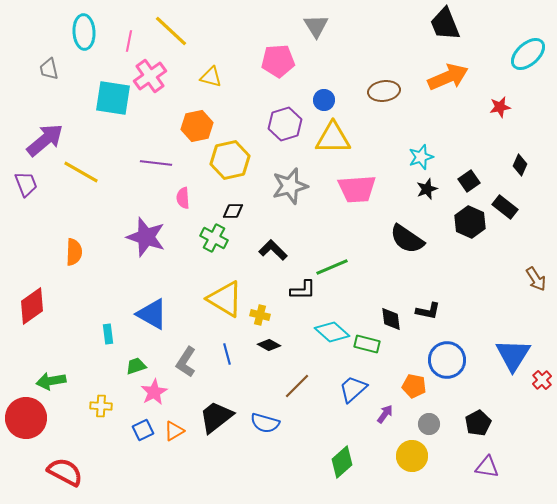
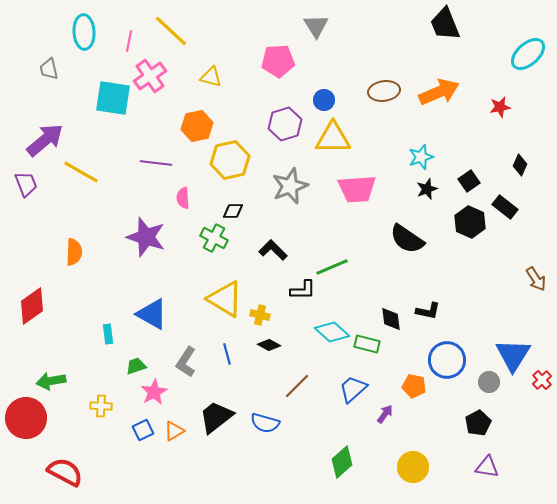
orange arrow at (448, 77): moved 9 px left, 15 px down
gray star at (290, 186): rotated 6 degrees counterclockwise
gray circle at (429, 424): moved 60 px right, 42 px up
yellow circle at (412, 456): moved 1 px right, 11 px down
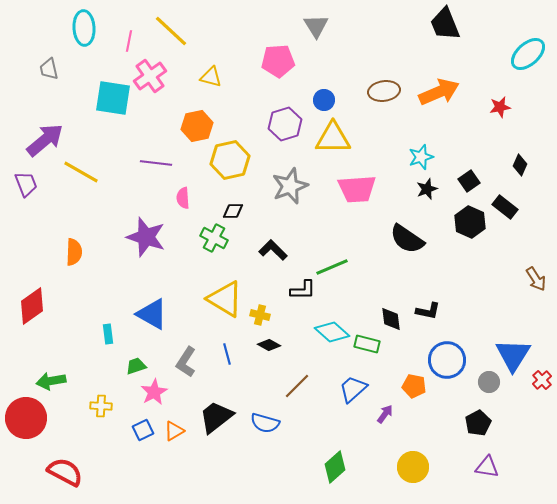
cyan ellipse at (84, 32): moved 4 px up
green diamond at (342, 462): moved 7 px left, 5 px down
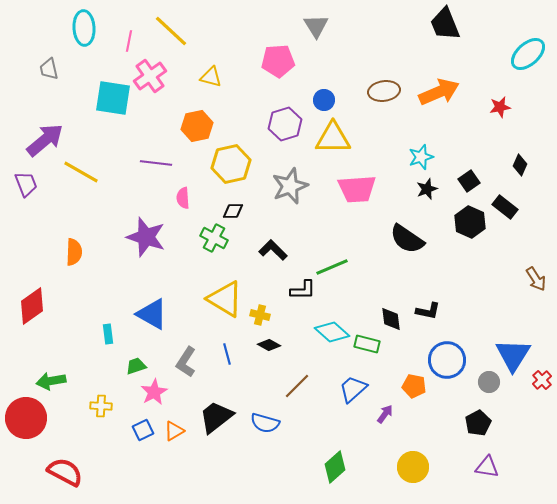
yellow hexagon at (230, 160): moved 1 px right, 4 px down
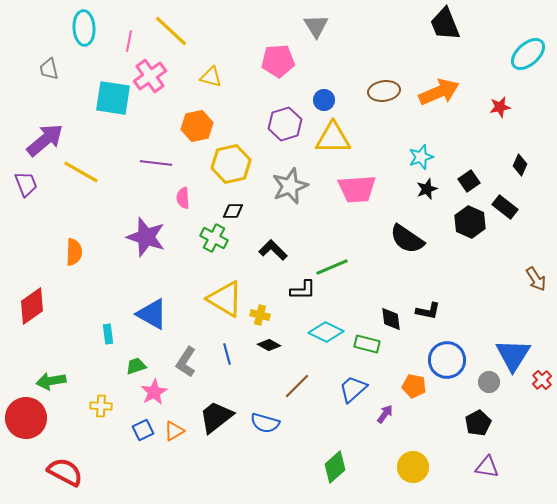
cyan diamond at (332, 332): moved 6 px left; rotated 16 degrees counterclockwise
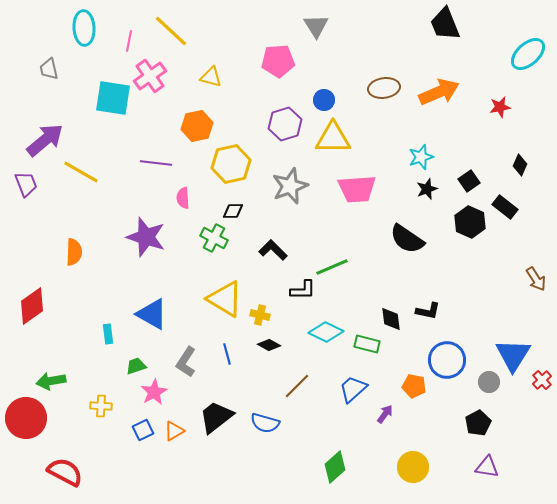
brown ellipse at (384, 91): moved 3 px up
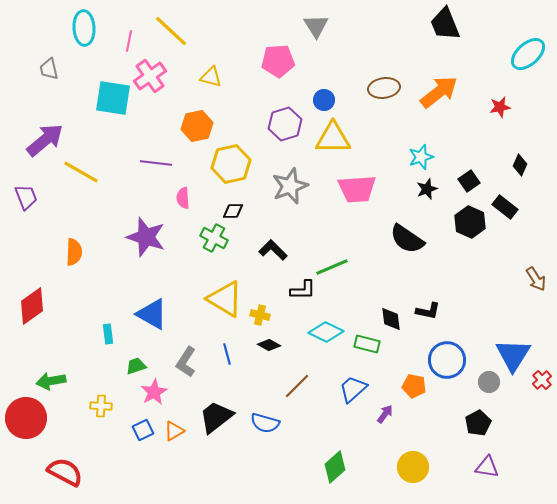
orange arrow at (439, 92): rotated 15 degrees counterclockwise
purple trapezoid at (26, 184): moved 13 px down
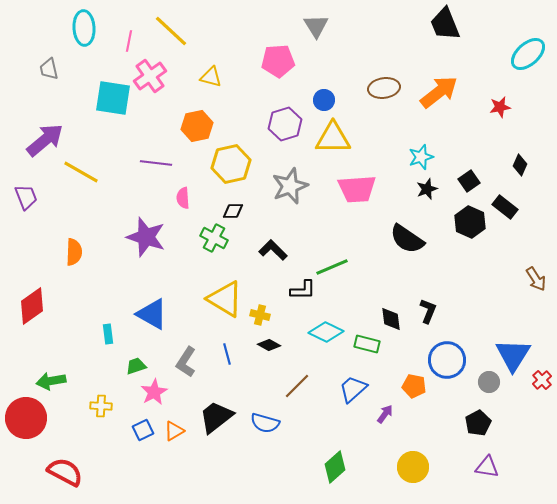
black L-shape at (428, 311): rotated 80 degrees counterclockwise
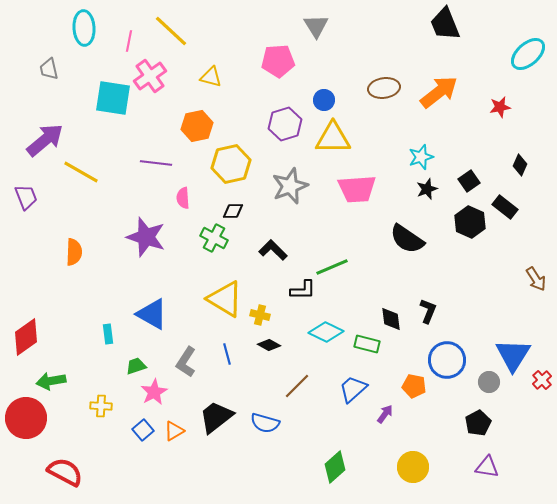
red diamond at (32, 306): moved 6 px left, 31 px down
blue square at (143, 430): rotated 15 degrees counterclockwise
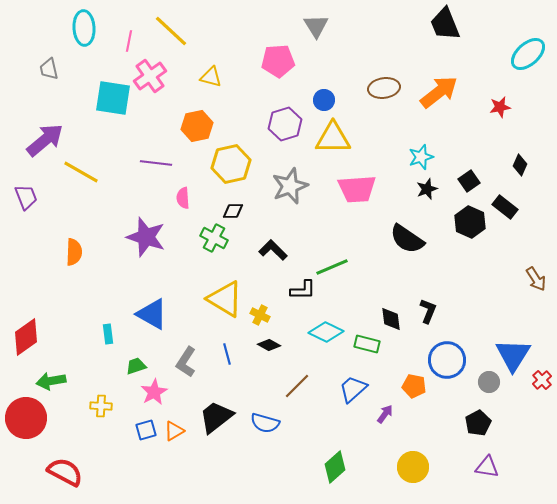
yellow cross at (260, 315): rotated 12 degrees clockwise
blue square at (143, 430): moved 3 px right; rotated 25 degrees clockwise
